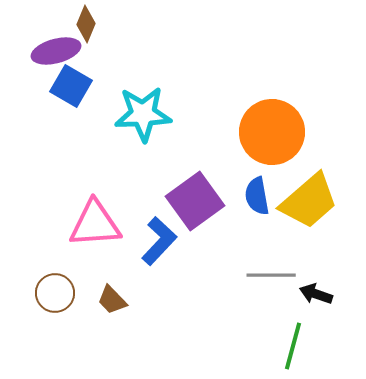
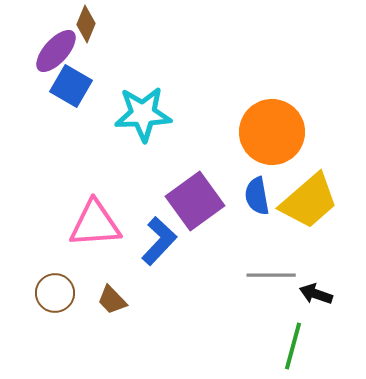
purple ellipse: rotated 33 degrees counterclockwise
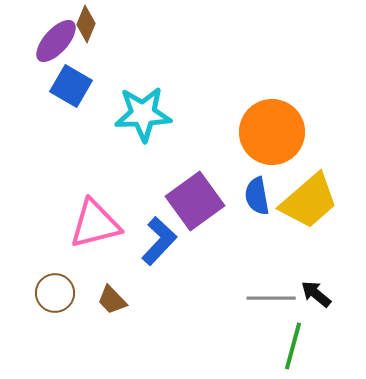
purple ellipse: moved 10 px up
pink triangle: rotated 10 degrees counterclockwise
gray line: moved 23 px down
black arrow: rotated 20 degrees clockwise
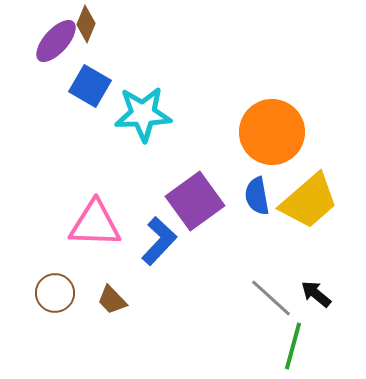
blue square: moved 19 px right
pink triangle: rotated 16 degrees clockwise
gray line: rotated 42 degrees clockwise
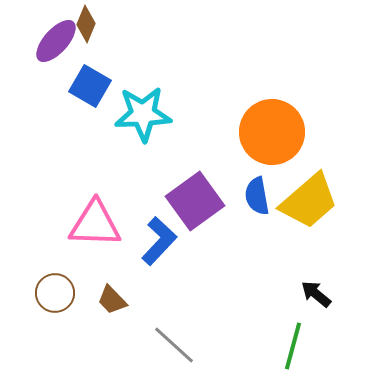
gray line: moved 97 px left, 47 px down
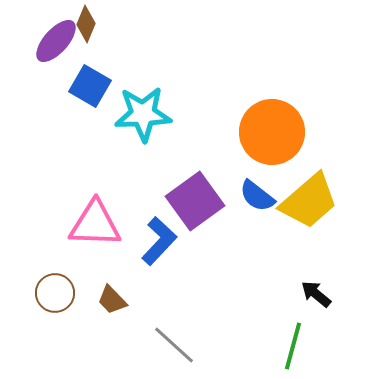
blue semicircle: rotated 42 degrees counterclockwise
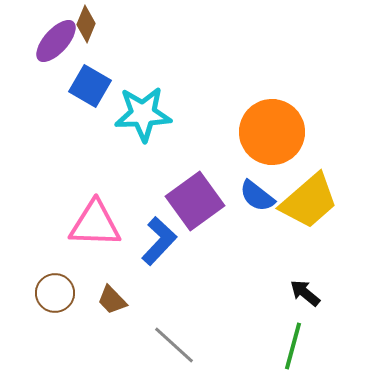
black arrow: moved 11 px left, 1 px up
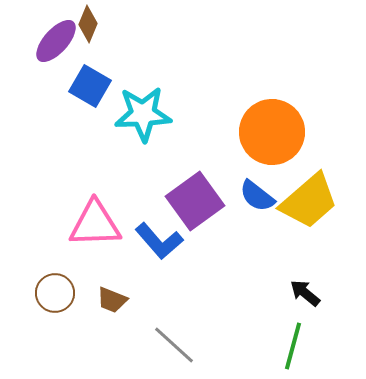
brown diamond: moved 2 px right
pink triangle: rotated 4 degrees counterclockwise
blue L-shape: rotated 96 degrees clockwise
brown trapezoid: rotated 24 degrees counterclockwise
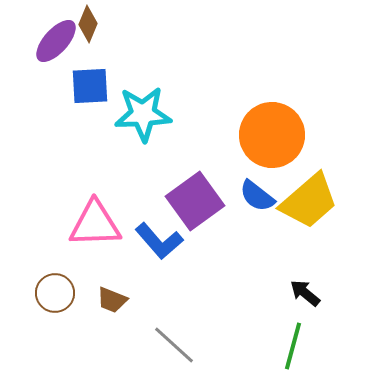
blue square: rotated 33 degrees counterclockwise
orange circle: moved 3 px down
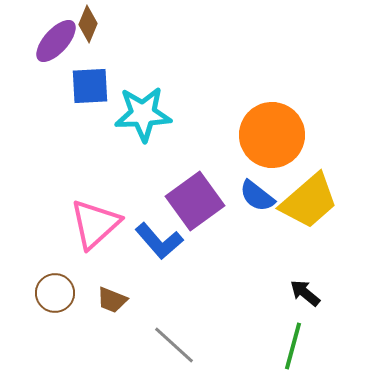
pink triangle: rotated 40 degrees counterclockwise
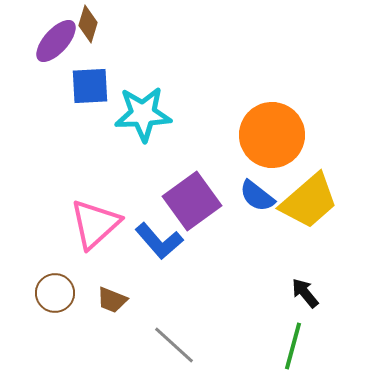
brown diamond: rotated 6 degrees counterclockwise
purple square: moved 3 px left
black arrow: rotated 12 degrees clockwise
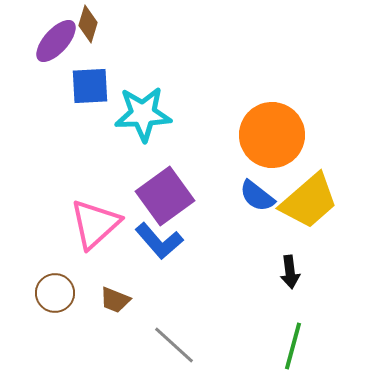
purple square: moved 27 px left, 5 px up
black arrow: moved 15 px left, 21 px up; rotated 148 degrees counterclockwise
brown trapezoid: moved 3 px right
